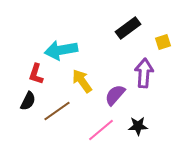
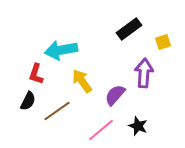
black rectangle: moved 1 px right, 1 px down
black star: rotated 24 degrees clockwise
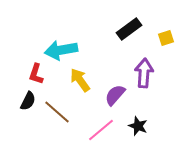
yellow square: moved 3 px right, 4 px up
yellow arrow: moved 2 px left, 1 px up
brown line: moved 1 px down; rotated 76 degrees clockwise
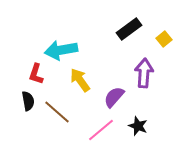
yellow square: moved 2 px left, 1 px down; rotated 21 degrees counterclockwise
purple semicircle: moved 1 px left, 2 px down
black semicircle: rotated 36 degrees counterclockwise
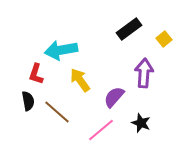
black star: moved 3 px right, 3 px up
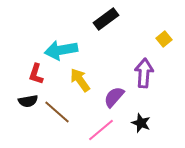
black rectangle: moved 23 px left, 10 px up
black semicircle: rotated 90 degrees clockwise
